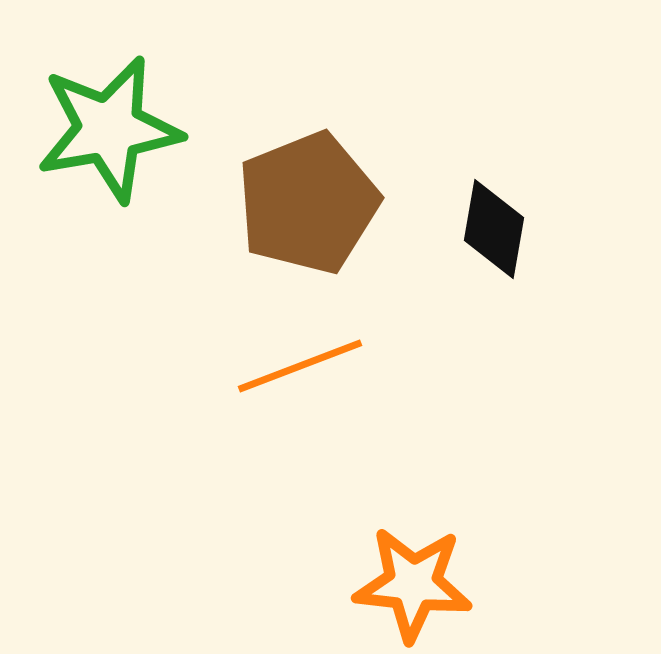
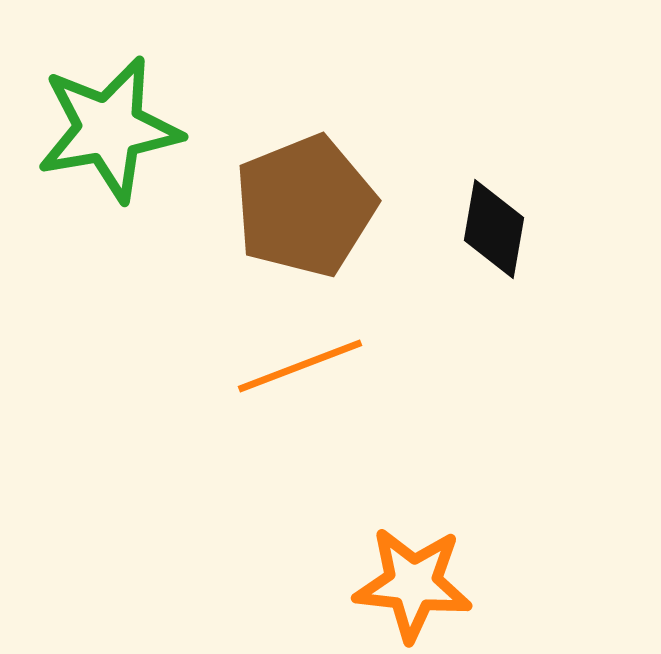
brown pentagon: moved 3 px left, 3 px down
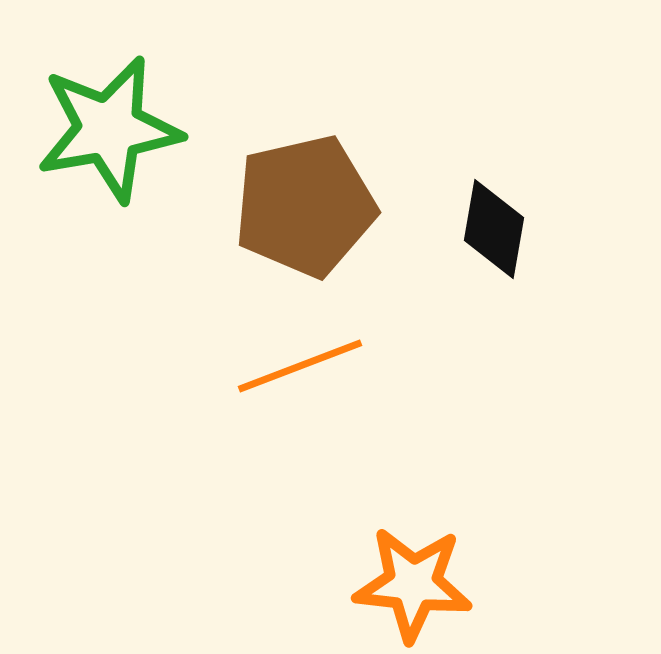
brown pentagon: rotated 9 degrees clockwise
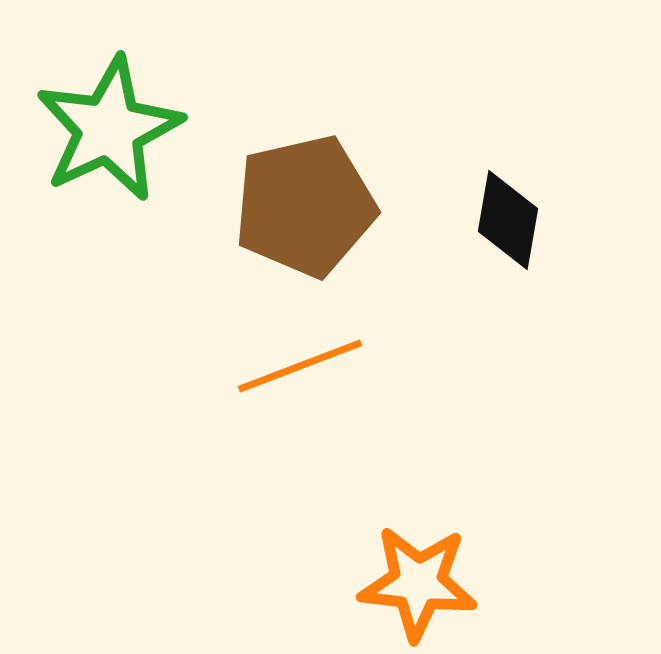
green star: rotated 15 degrees counterclockwise
black diamond: moved 14 px right, 9 px up
orange star: moved 5 px right, 1 px up
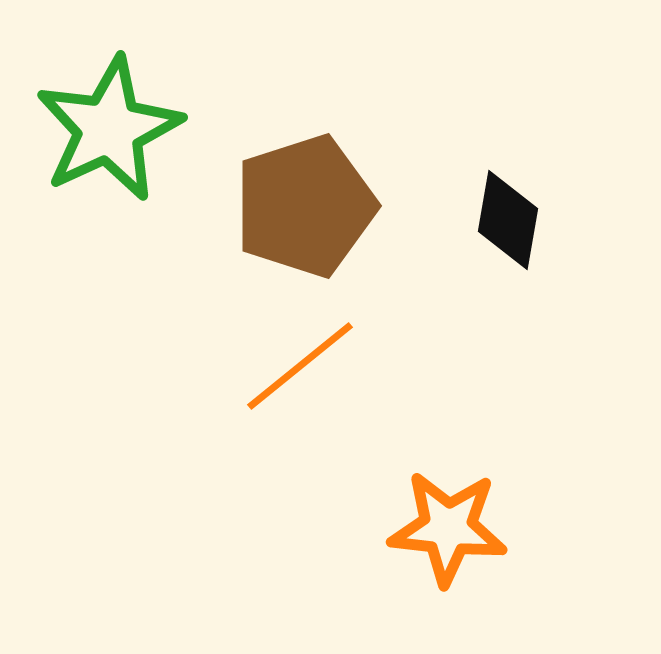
brown pentagon: rotated 5 degrees counterclockwise
orange line: rotated 18 degrees counterclockwise
orange star: moved 30 px right, 55 px up
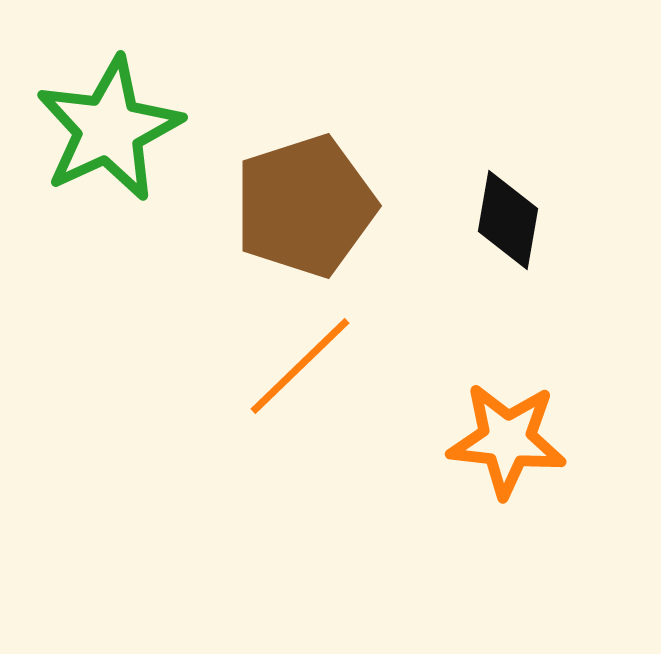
orange line: rotated 5 degrees counterclockwise
orange star: moved 59 px right, 88 px up
